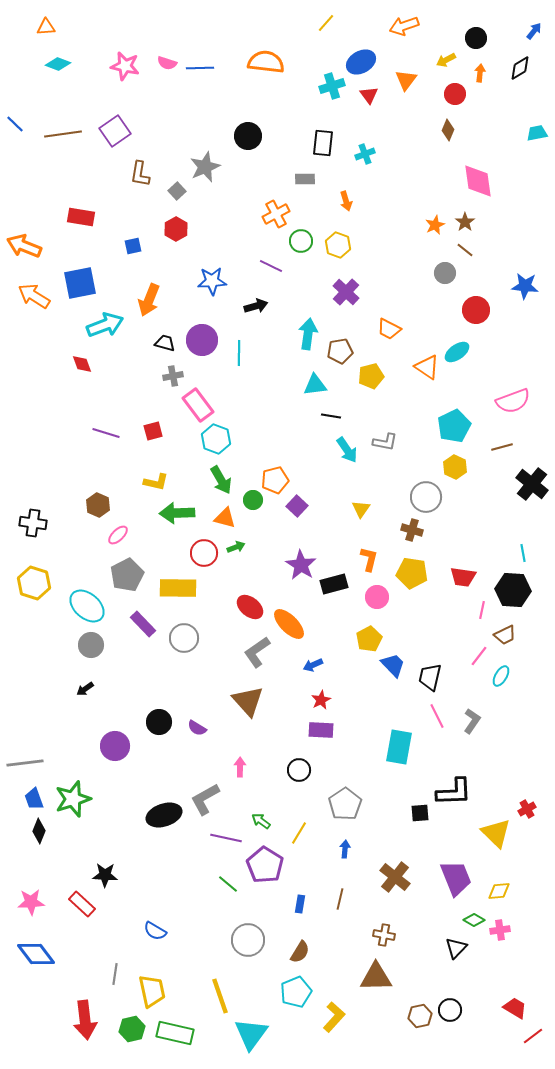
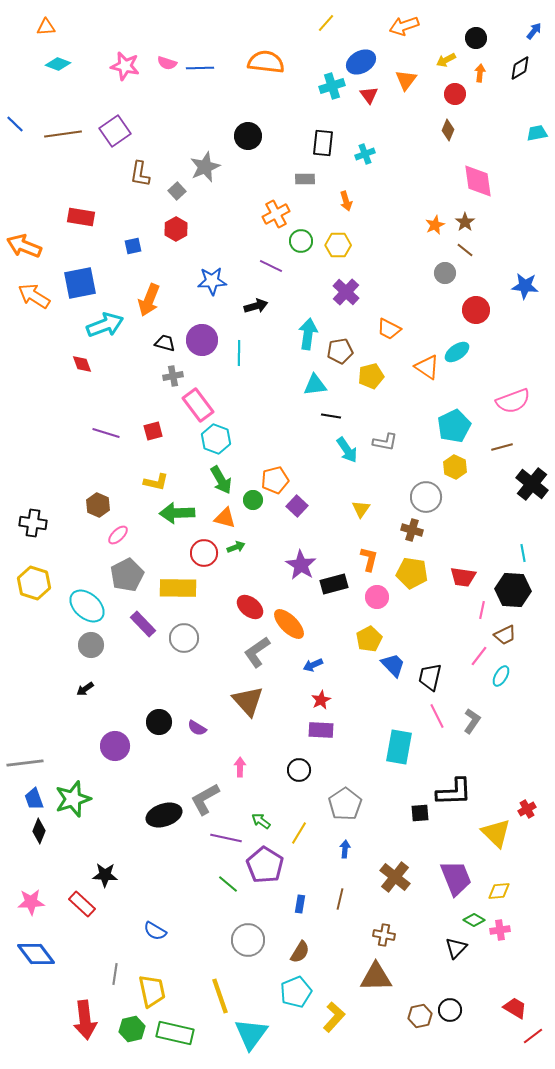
yellow hexagon at (338, 245): rotated 20 degrees counterclockwise
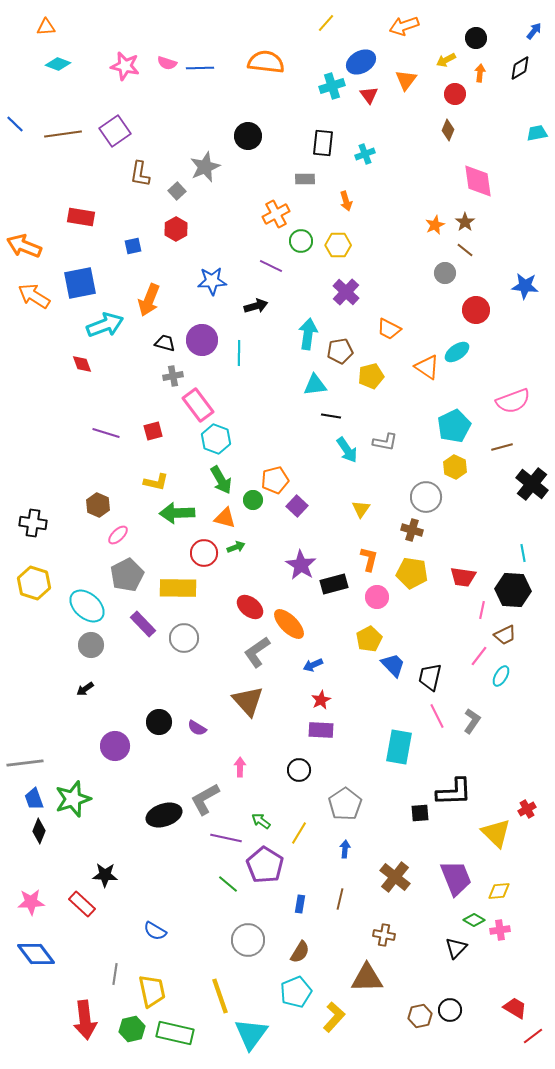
brown triangle at (376, 977): moved 9 px left, 1 px down
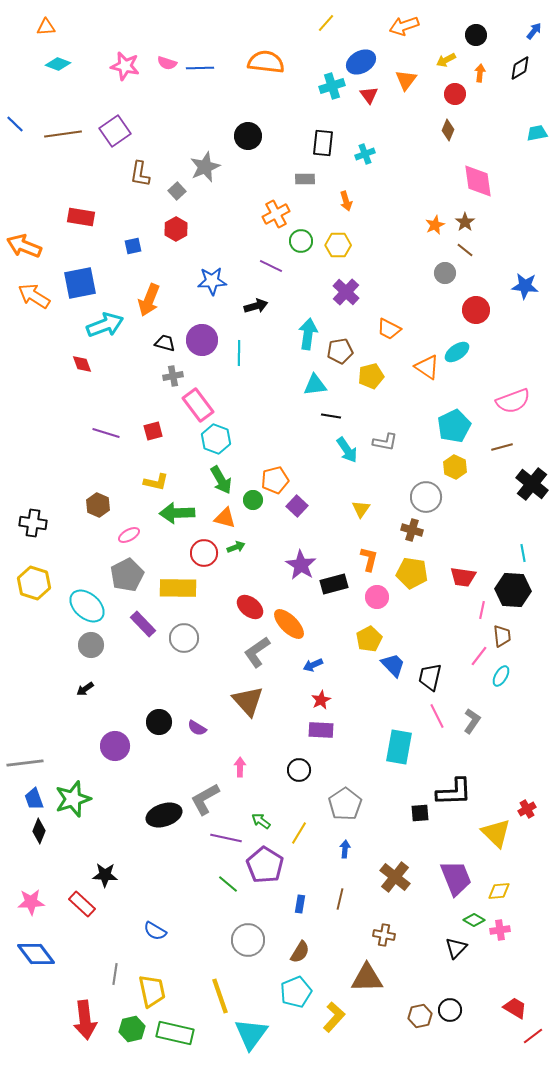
black circle at (476, 38): moved 3 px up
pink ellipse at (118, 535): moved 11 px right; rotated 15 degrees clockwise
brown trapezoid at (505, 635): moved 3 px left, 1 px down; rotated 70 degrees counterclockwise
